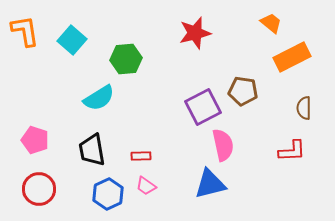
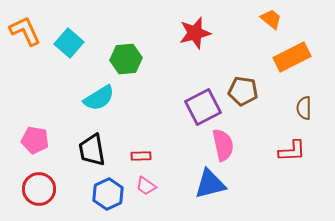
orange trapezoid: moved 4 px up
orange L-shape: rotated 16 degrees counterclockwise
cyan square: moved 3 px left, 3 px down
pink pentagon: rotated 8 degrees counterclockwise
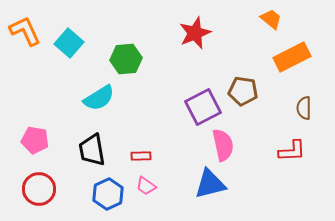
red star: rotated 8 degrees counterclockwise
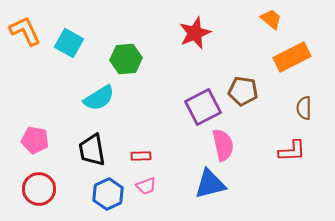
cyan square: rotated 12 degrees counterclockwise
pink trapezoid: rotated 55 degrees counterclockwise
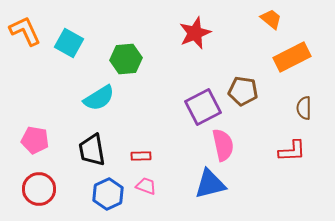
pink trapezoid: rotated 140 degrees counterclockwise
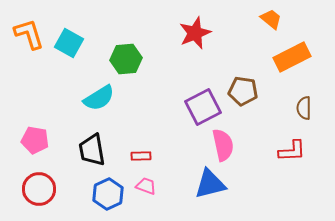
orange L-shape: moved 4 px right, 3 px down; rotated 8 degrees clockwise
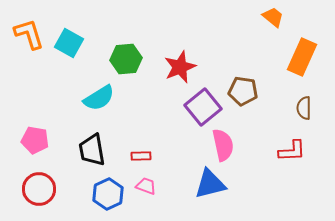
orange trapezoid: moved 2 px right, 2 px up
red star: moved 15 px left, 34 px down
orange rectangle: moved 10 px right; rotated 39 degrees counterclockwise
purple square: rotated 12 degrees counterclockwise
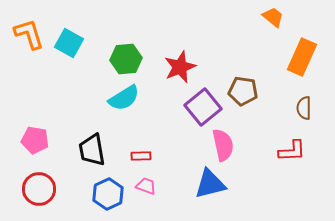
cyan semicircle: moved 25 px right
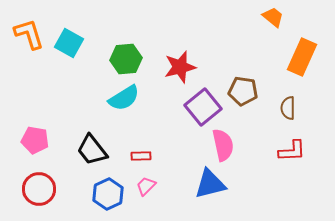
red star: rotated 8 degrees clockwise
brown semicircle: moved 16 px left
black trapezoid: rotated 28 degrees counterclockwise
pink trapezoid: rotated 65 degrees counterclockwise
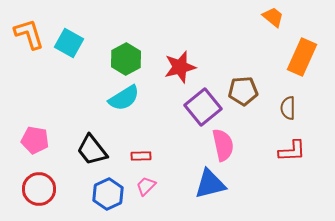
green hexagon: rotated 24 degrees counterclockwise
brown pentagon: rotated 12 degrees counterclockwise
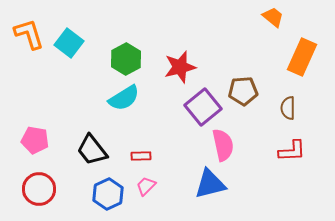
cyan square: rotated 8 degrees clockwise
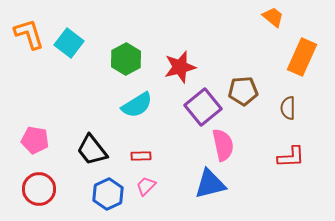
cyan semicircle: moved 13 px right, 7 px down
red L-shape: moved 1 px left, 6 px down
